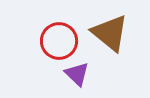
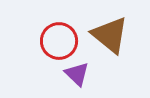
brown triangle: moved 2 px down
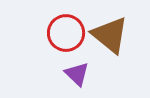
red circle: moved 7 px right, 8 px up
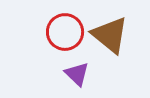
red circle: moved 1 px left, 1 px up
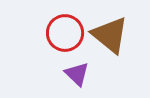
red circle: moved 1 px down
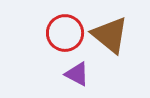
purple triangle: rotated 16 degrees counterclockwise
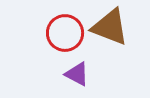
brown triangle: moved 8 px up; rotated 18 degrees counterclockwise
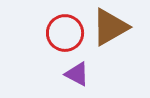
brown triangle: rotated 51 degrees counterclockwise
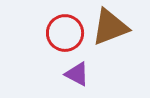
brown triangle: rotated 9 degrees clockwise
